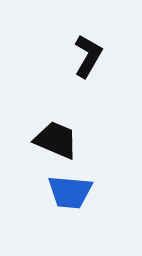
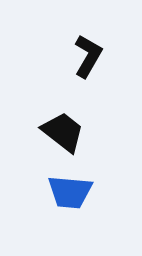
black trapezoid: moved 7 px right, 8 px up; rotated 15 degrees clockwise
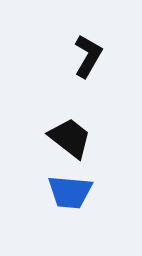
black trapezoid: moved 7 px right, 6 px down
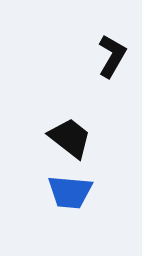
black L-shape: moved 24 px right
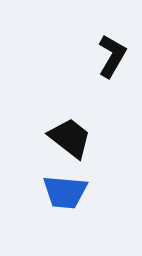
blue trapezoid: moved 5 px left
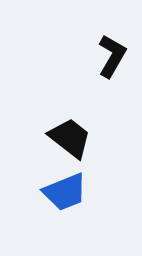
blue trapezoid: rotated 27 degrees counterclockwise
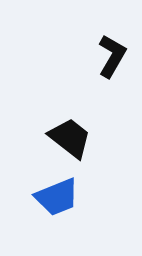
blue trapezoid: moved 8 px left, 5 px down
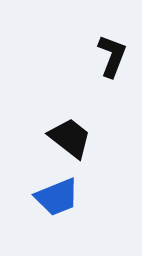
black L-shape: rotated 9 degrees counterclockwise
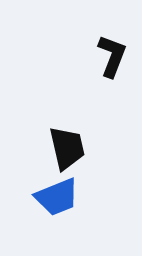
black trapezoid: moved 3 px left, 10 px down; rotated 39 degrees clockwise
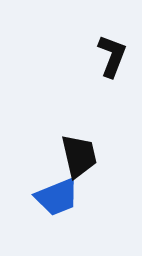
black trapezoid: moved 12 px right, 8 px down
